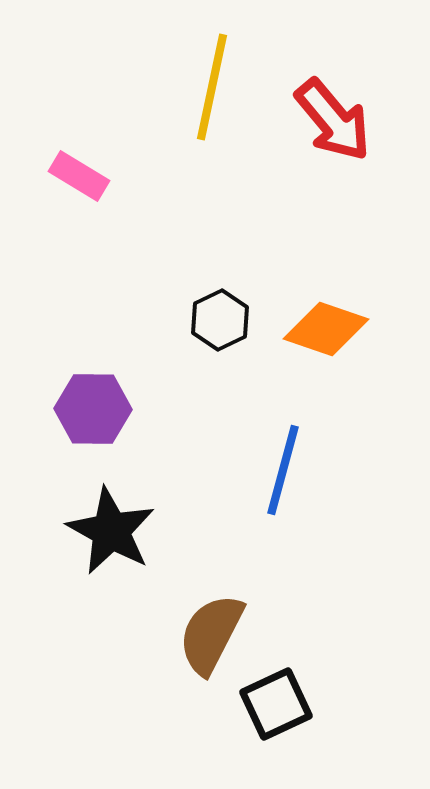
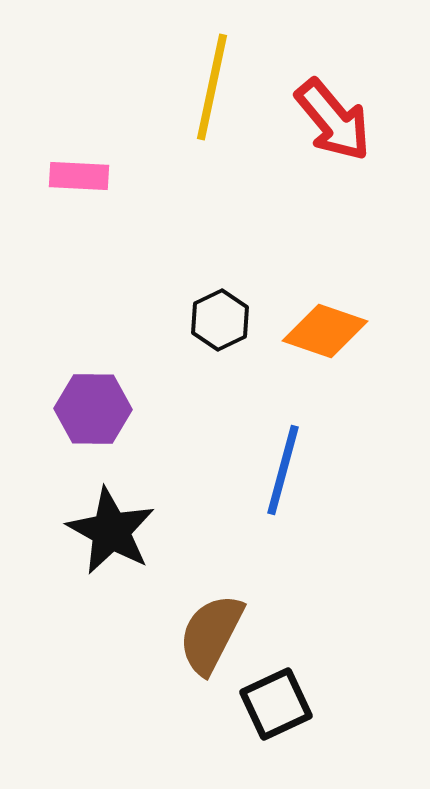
pink rectangle: rotated 28 degrees counterclockwise
orange diamond: moved 1 px left, 2 px down
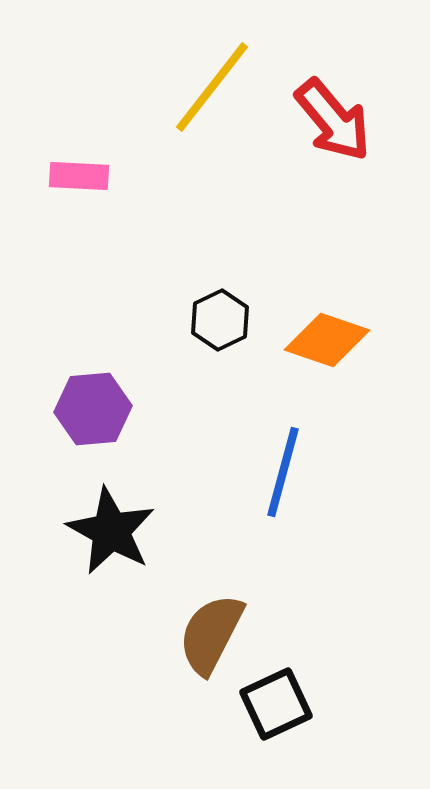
yellow line: rotated 26 degrees clockwise
orange diamond: moved 2 px right, 9 px down
purple hexagon: rotated 6 degrees counterclockwise
blue line: moved 2 px down
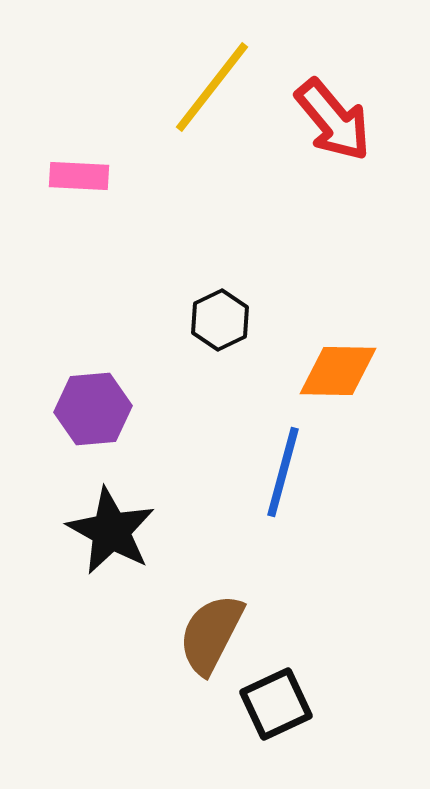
orange diamond: moved 11 px right, 31 px down; rotated 18 degrees counterclockwise
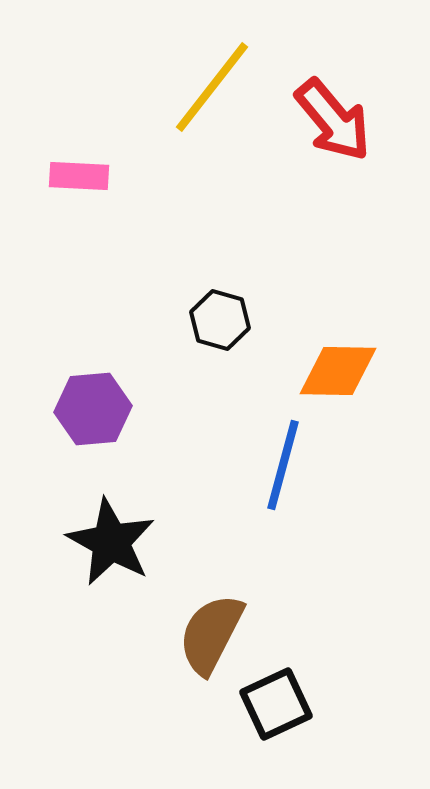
black hexagon: rotated 18 degrees counterclockwise
blue line: moved 7 px up
black star: moved 11 px down
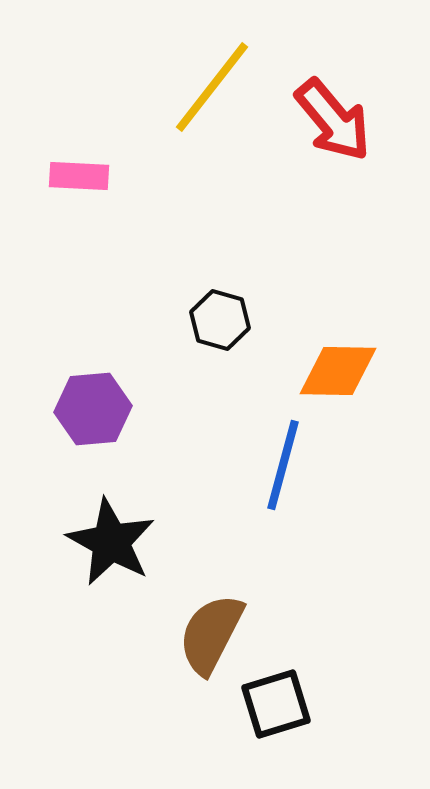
black square: rotated 8 degrees clockwise
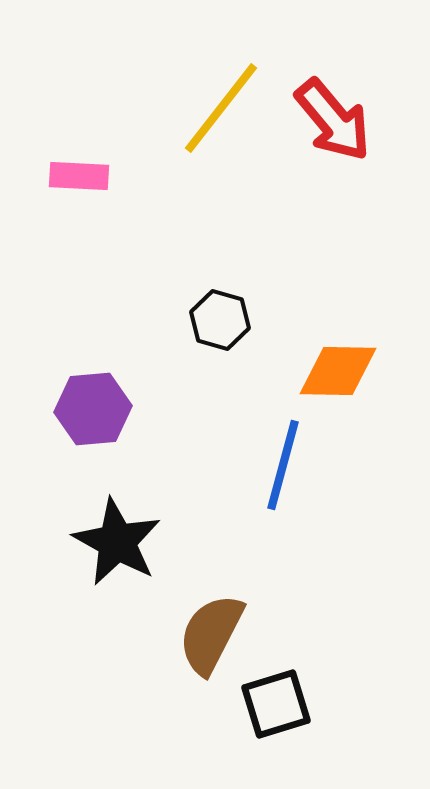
yellow line: moved 9 px right, 21 px down
black star: moved 6 px right
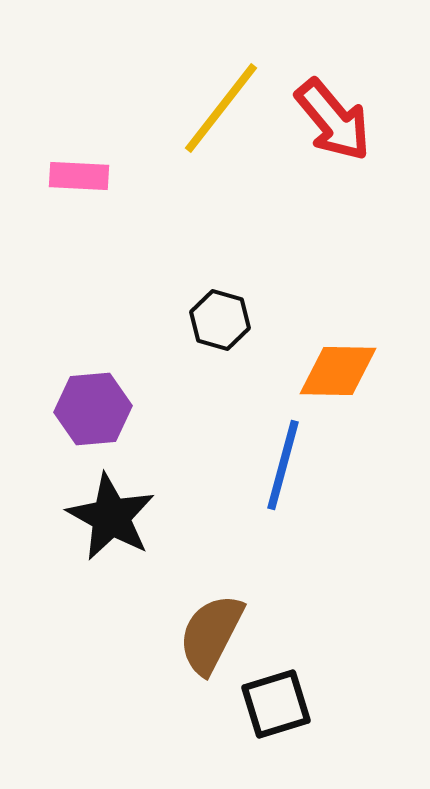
black star: moved 6 px left, 25 px up
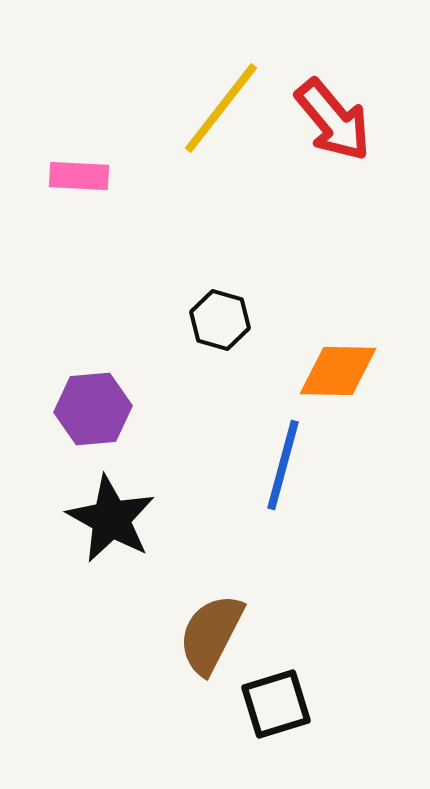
black star: moved 2 px down
